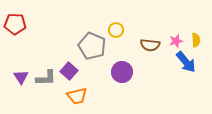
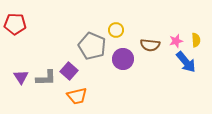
purple circle: moved 1 px right, 13 px up
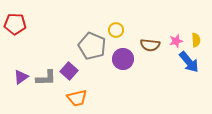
blue arrow: moved 3 px right
purple triangle: rotated 28 degrees clockwise
orange trapezoid: moved 2 px down
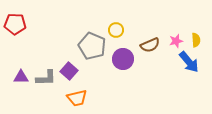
brown semicircle: rotated 30 degrees counterclockwise
purple triangle: rotated 35 degrees clockwise
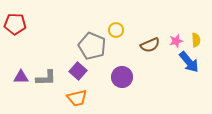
purple circle: moved 1 px left, 18 px down
purple square: moved 9 px right
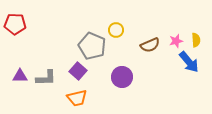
purple triangle: moved 1 px left, 1 px up
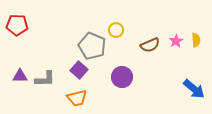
red pentagon: moved 2 px right, 1 px down
pink star: rotated 16 degrees counterclockwise
blue arrow: moved 5 px right, 27 px down; rotated 10 degrees counterclockwise
purple square: moved 1 px right, 1 px up
gray L-shape: moved 1 px left, 1 px down
